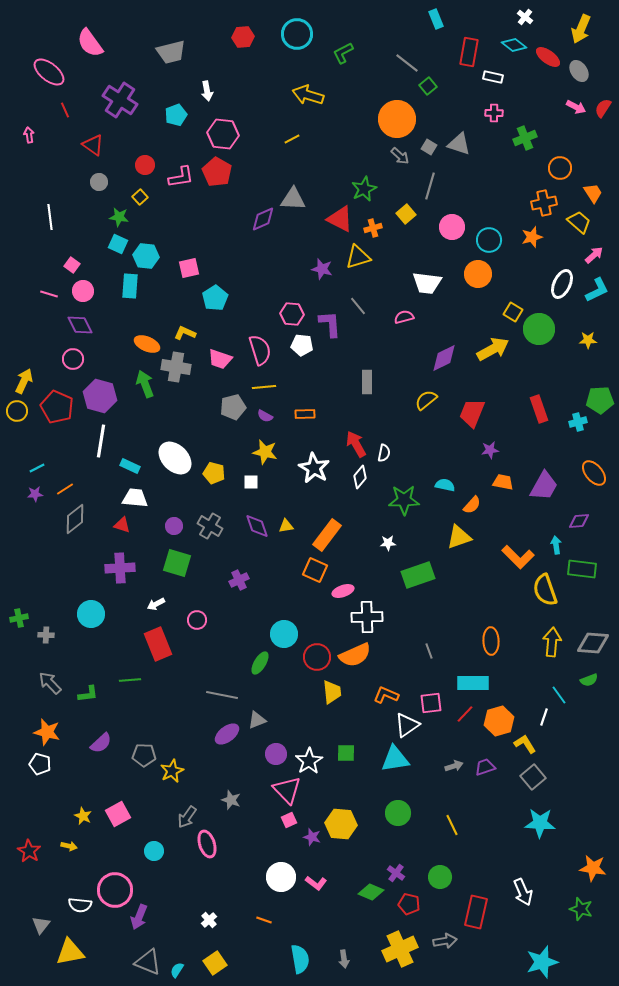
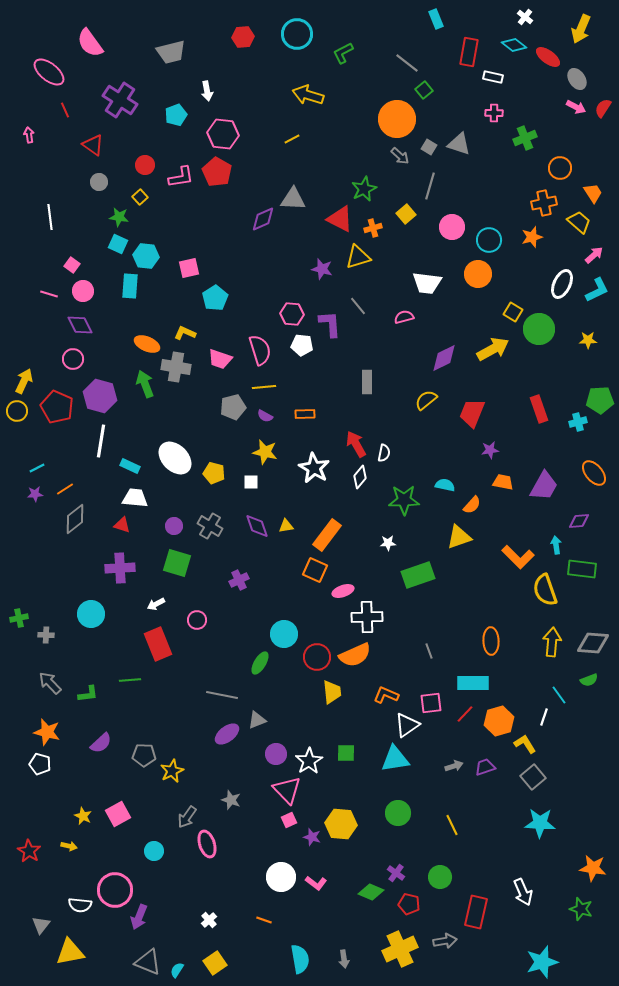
gray ellipse at (579, 71): moved 2 px left, 8 px down
green square at (428, 86): moved 4 px left, 4 px down
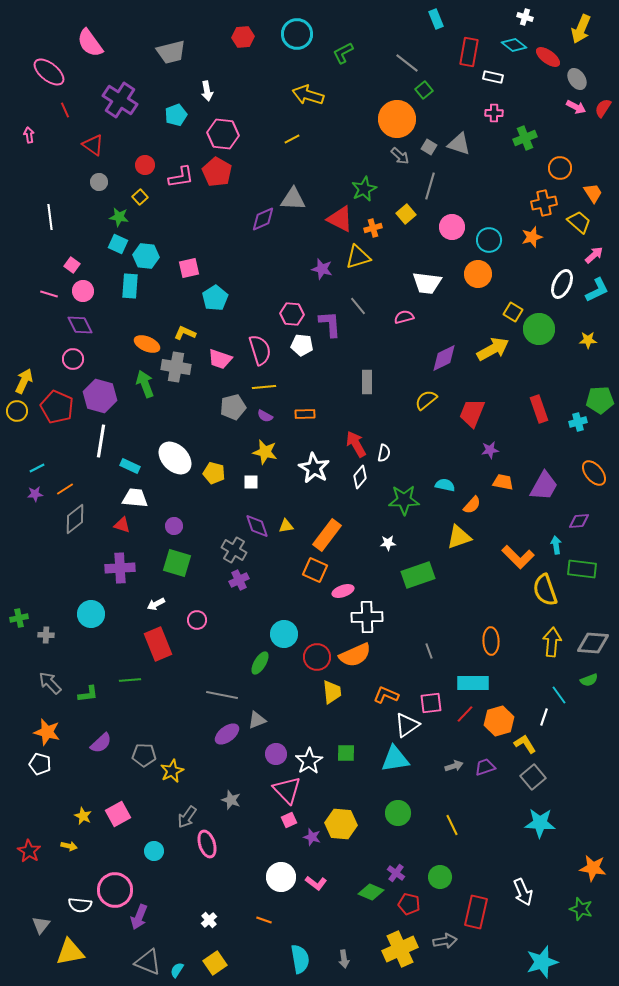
white cross at (525, 17): rotated 21 degrees counterclockwise
gray cross at (210, 526): moved 24 px right, 24 px down
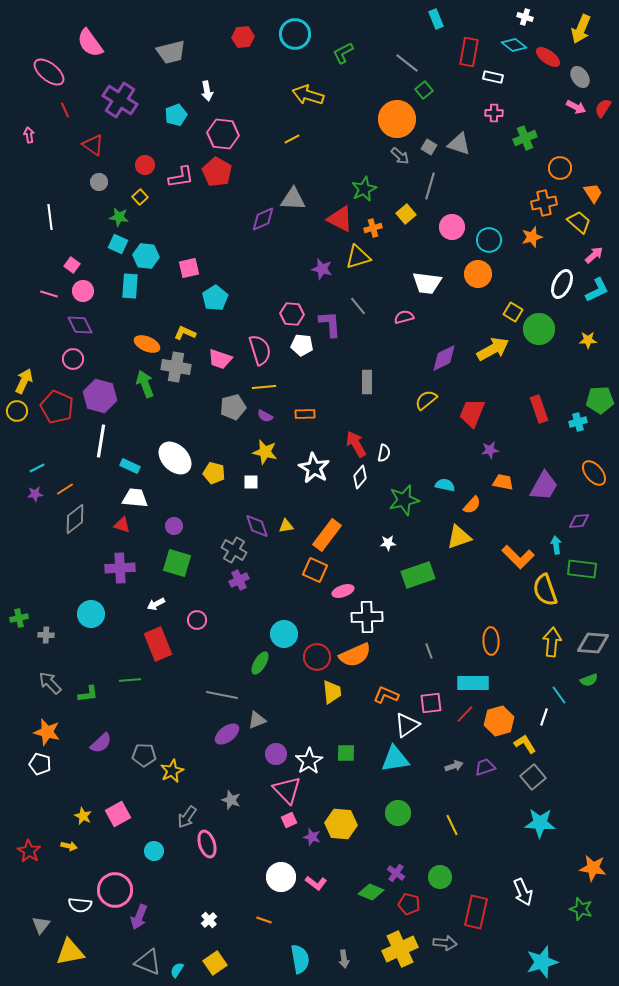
cyan circle at (297, 34): moved 2 px left
gray ellipse at (577, 79): moved 3 px right, 2 px up
green star at (404, 500): rotated 12 degrees counterclockwise
gray arrow at (445, 941): moved 2 px down; rotated 15 degrees clockwise
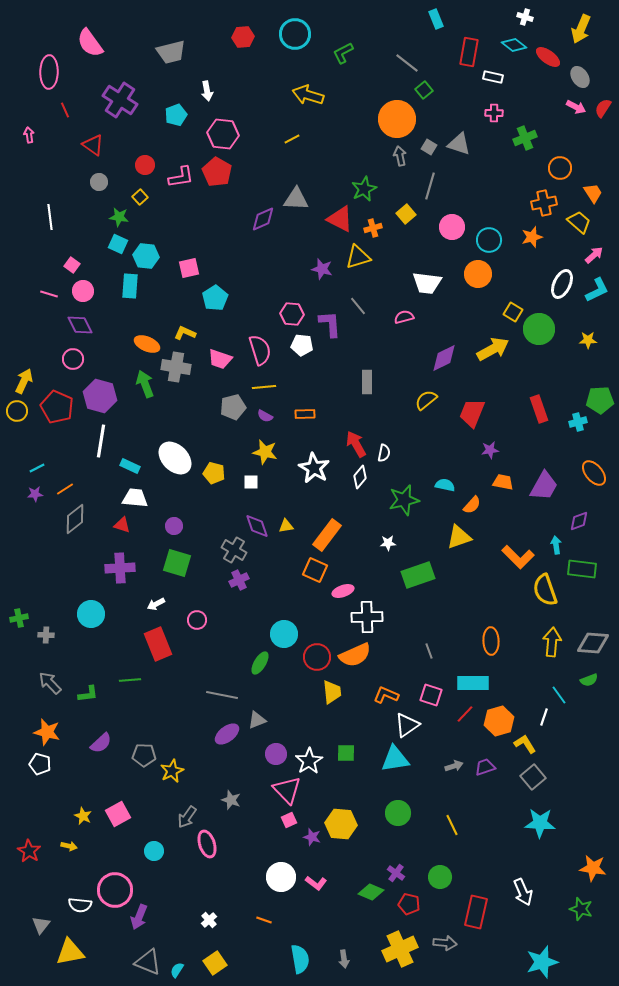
pink ellipse at (49, 72): rotated 52 degrees clockwise
gray arrow at (400, 156): rotated 144 degrees counterclockwise
gray triangle at (293, 199): moved 3 px right
purple diamond at (579, 521): rotated 15 degrees counterclockwise
pink square at (431, 703): moved 8 px up; rotated 25 degrees clockwise
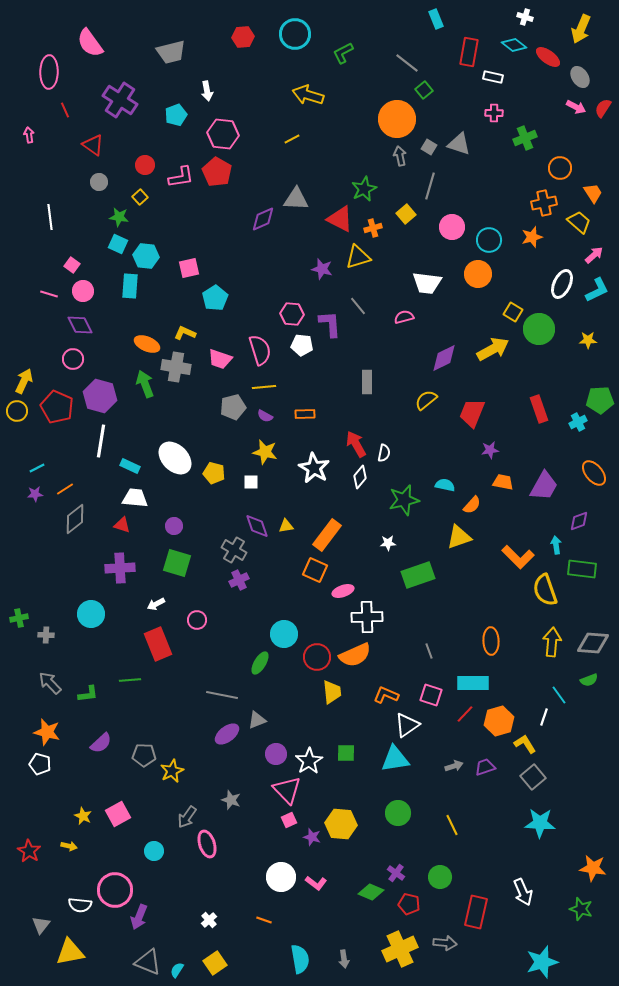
cyan cross at (578, 422): rotated 12 degrees counterclockwise
